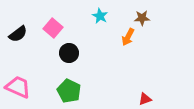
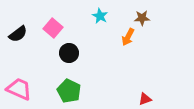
pink trapezoid: moved 1 px right, 2 px down
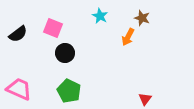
brown star: rotated 21 degrees clockwise
pink square: rotated 18 degrees counterclockwise
black circle: moved 4 px left
red triangle: rotated 32 degrees counterclockwise
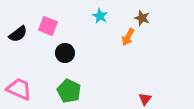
pink square: moved 5 px left, 2 px up
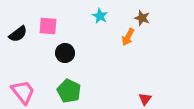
pink square: rotated 18 degrees counterclockwise
pink trapezoid: moved 4 px right, 3 px down; rotated 28 degrees clockwise
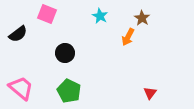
brown star: rotated 14 degrees clockwise
pink square: moved 1 px left, 12 px up; rotated 18 degrees clockwise
pink trapezoid: moved 2 px left, 4 px up; rotated 12 degrees counterclockwise
red triangle: moved 5 px right, 6 px up
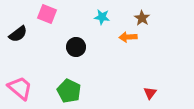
cyan star: moved 2 px right, 1 px down; rotated 21 degrees counterclockwise
orange arrow: rotated 60 degrees clockwise
black circle: moved 11 px right, 6 px up
pink trapezoid: moved 1 px left
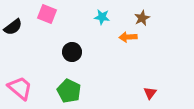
brown star: rotated 14 degrees clockwise
black semicircle: moved 5 px left, 7 px up
black circle: moved 4 px left, 5 px down
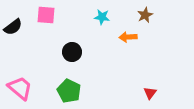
pink square: moved 1 px left, 1 px down; rotated 18 degrees counterclockwise
brown star: moved 3 px right, 3 px up
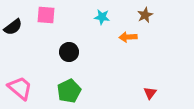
black circle: moved 3 px left
green pentagon: rotated 20 degrees clockwise
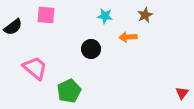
cyan star: moved 3 px right, 1 px up
black circle: moved 22 px right, 3 px up
pink trapezoid: moved 15 px right, 20 px up
red triangle: moved 32 px right
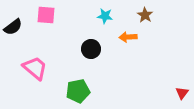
brown star: rotated 14 degrees counterclockwise
green pentagon: moved 9 px right; rotated 15 degrees clockwise
